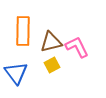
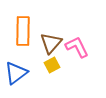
brown triangle: moved 1 px down; rotated 35 degrees counterclockwise
blue triangle: rotated 30 degrees clockwise
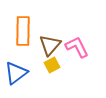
brown triangle: moved 1 px left, 2 px down
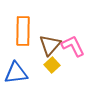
pink L-shape: moved 4 px left, 1 px up
yellow square: rotated 14 degrees counterclockwise
blue triangle: rotated 30 degrees clockwise
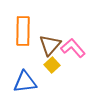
pink L-shape: moved 2 px down; rotated 15 degrees counterclockwise
blue triangle: moved 9 px right, 9 px down
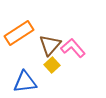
orange rectangle: moved 4 px left, 2 px down; rotated 56 degrees clockwise
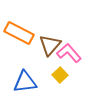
orange rectangle: rotated 60 degrees clockwise
pink L-shape: moved 4 px left, 5 px down
yellow square: moved 8 px right, 10 px down
